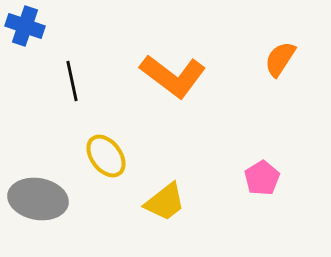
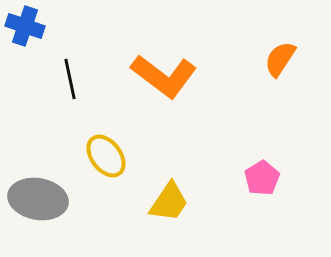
orange L-shape: moved 9 px left
black line: moved 2 px left, 2 px up
yellow trapezoid: moved 4 px right; rotated 18 degrees counterclockwise
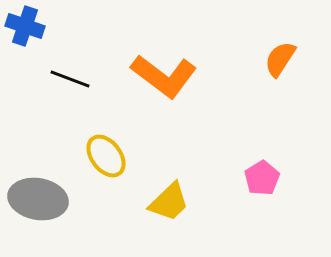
black line: rotated 57 degrees counterclockwise
yellow trapezoid: rotated 12 degrees clockwise
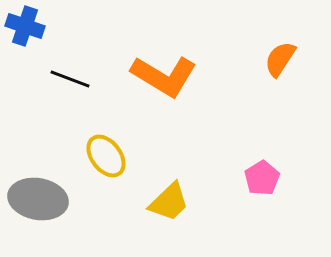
orange L-shape: rotated 6 degrees counterclockwise
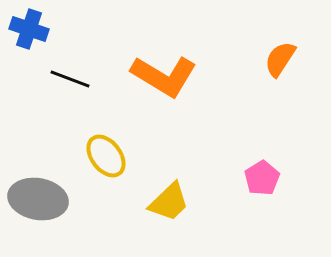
blue cross: moved 4 px right, 3 px down
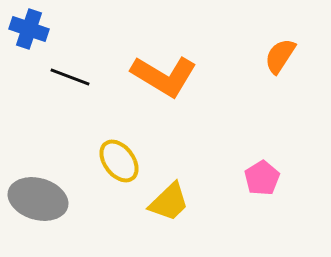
orange semicircle: moved 3 px up
black line: moved 2 px up
yellow ellipse: moved 13 px right, 5 px down
gray ellipse: rotated 6 degrees clockwise
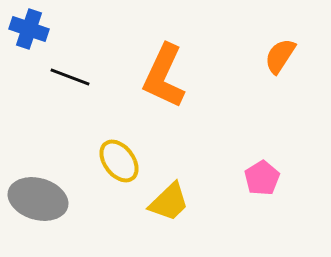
orange L-shape: rotated 84 degrees clockwise
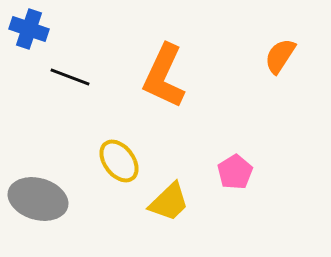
pink pentagon: moved 27 px left, 6 px up
